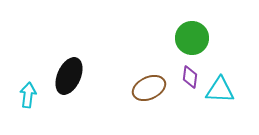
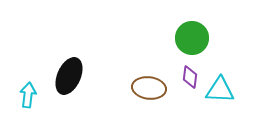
brown ellipse: rotated 32 degrees clockwise
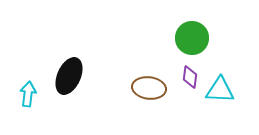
cyan arrow: moved 1 px up
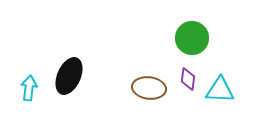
purple diamond: moved 2 px left, 2 px down
cyan arrow: moved 1 px right, 6 px up
